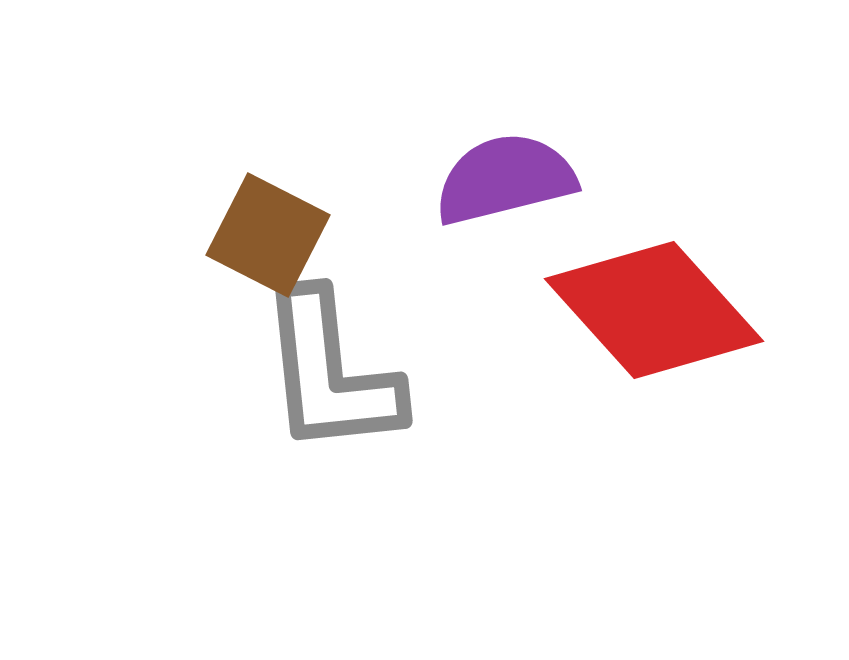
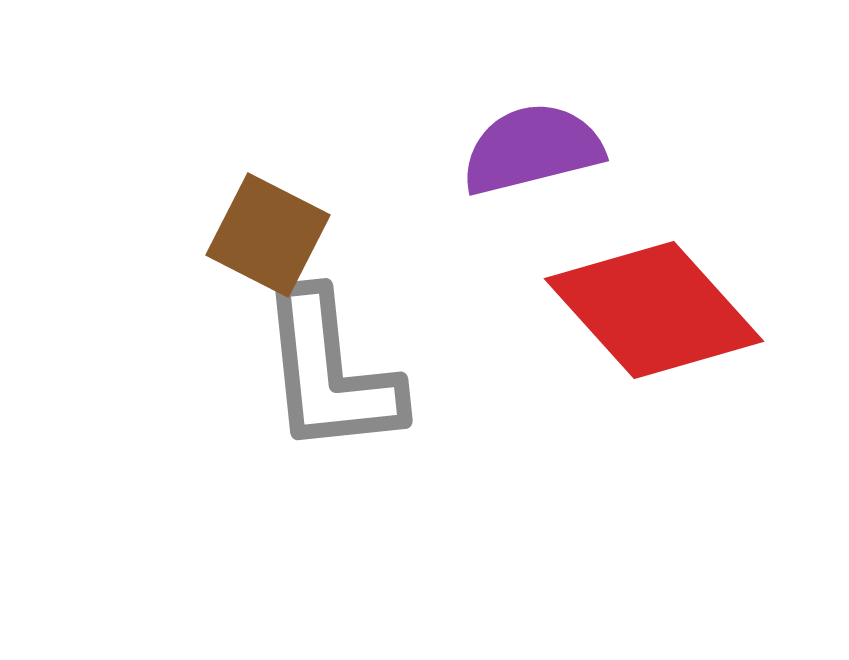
purple semicircle: moved 27 px right, 30 px up
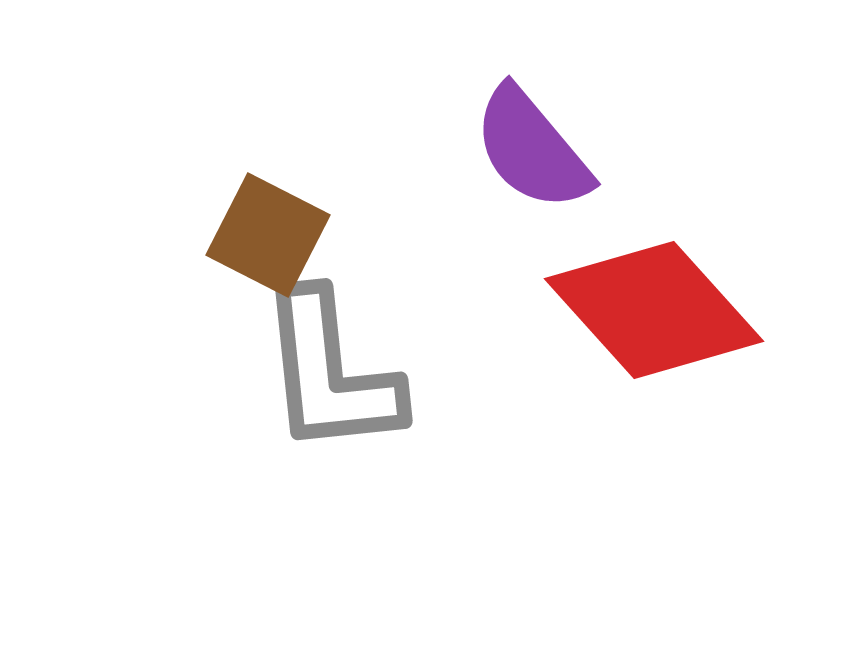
purple semicircle: rotated 116 degrees counterclockwise
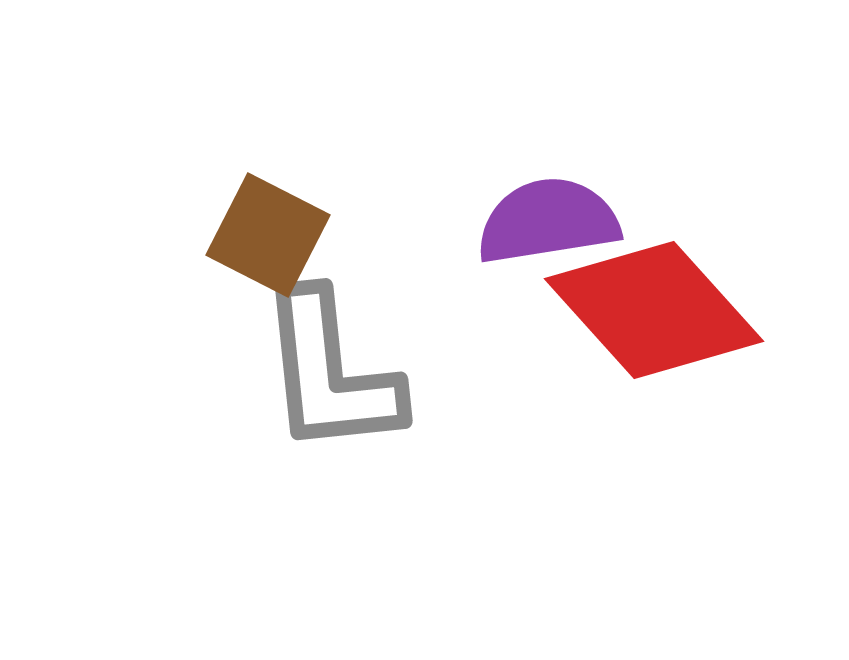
purple semicircle: moved 16 px right, 72 px down; rotated 121 degrees clockwise
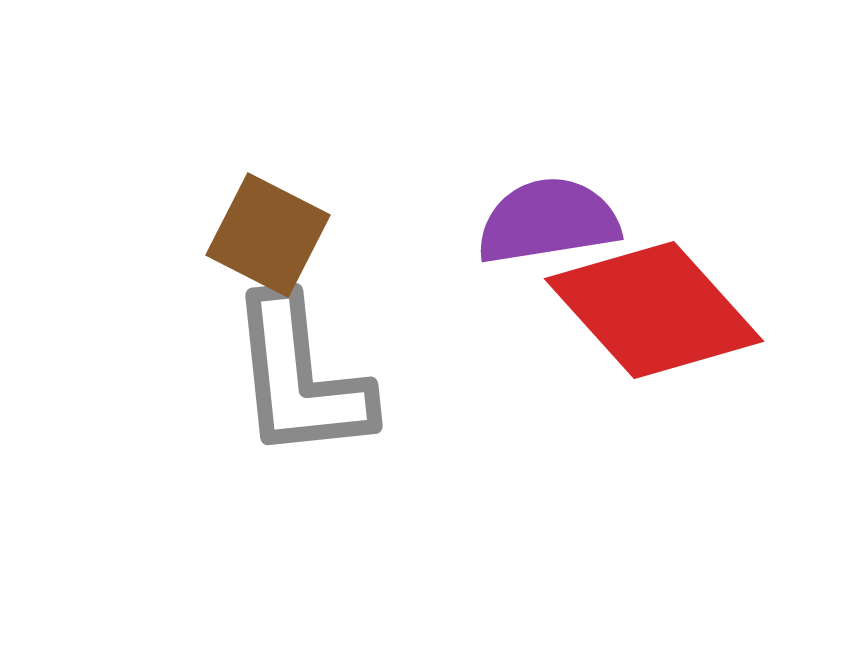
gray L-shape: moved 30 px left, 5 px down
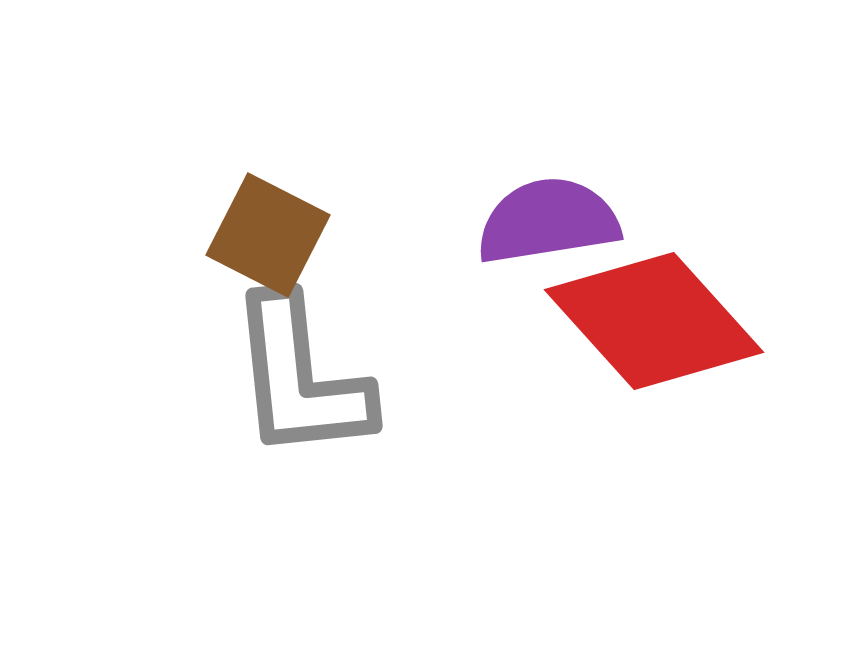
red diamond: moved 11 px down
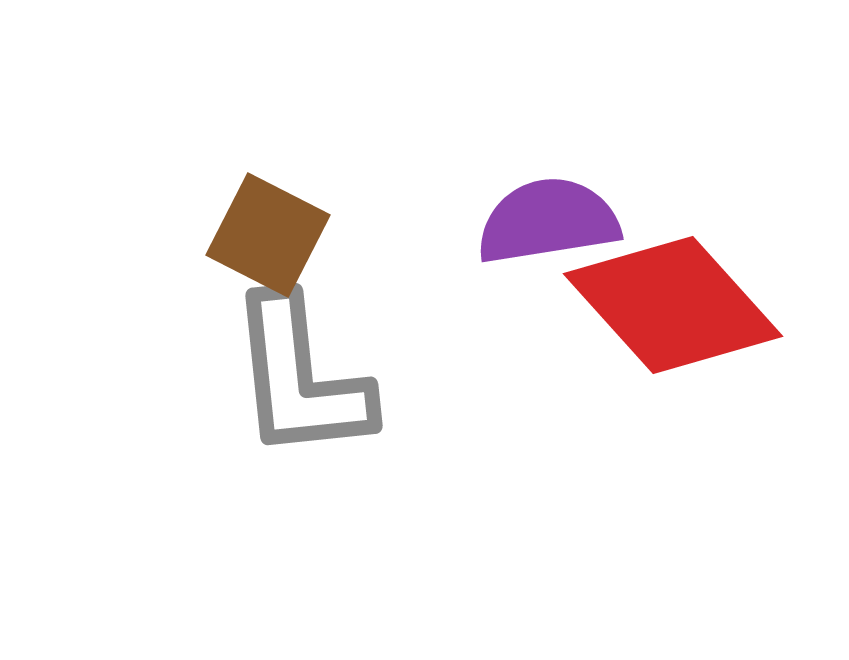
red diamond: moved 19 px right, 16 px up
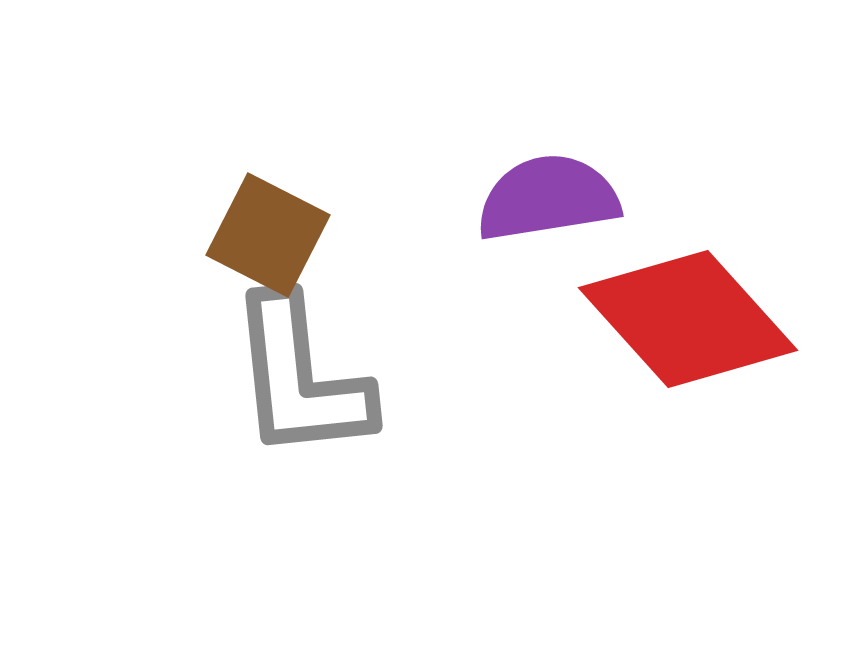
purple semicircle: moved 23 px up
red diamond: moved 15 px right, 14 px down
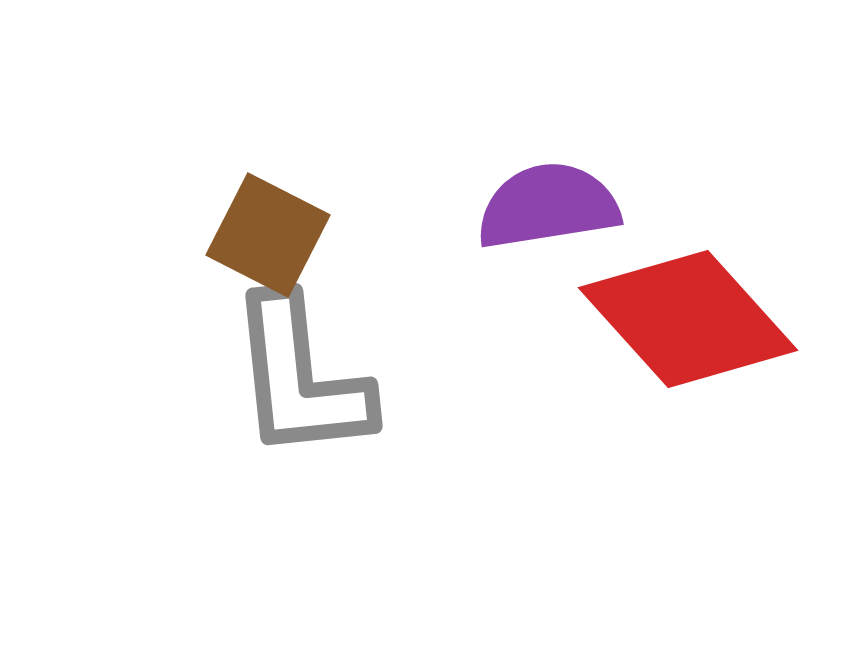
purple semicircle: moved 8 px down
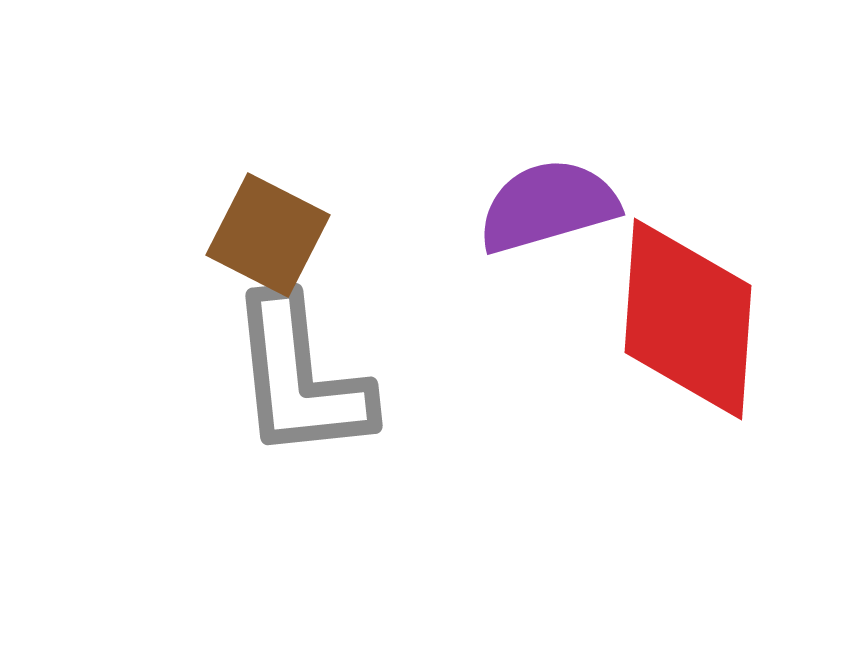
purple semicircle: rotated 7 degrees counterclockwise
red diamond: rotated 46 degrees clockwise
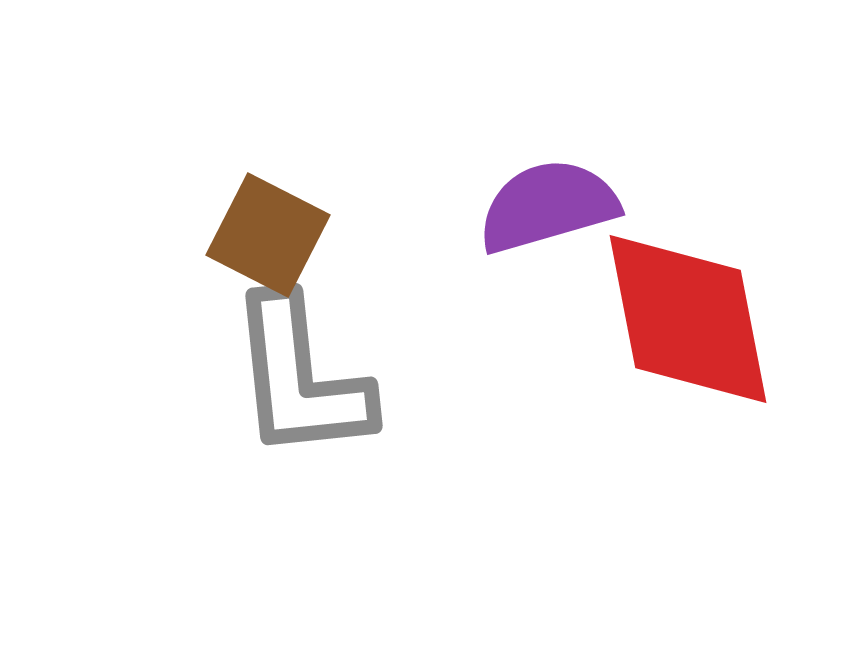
red diamond: rotated 15 degrees counterclockwise
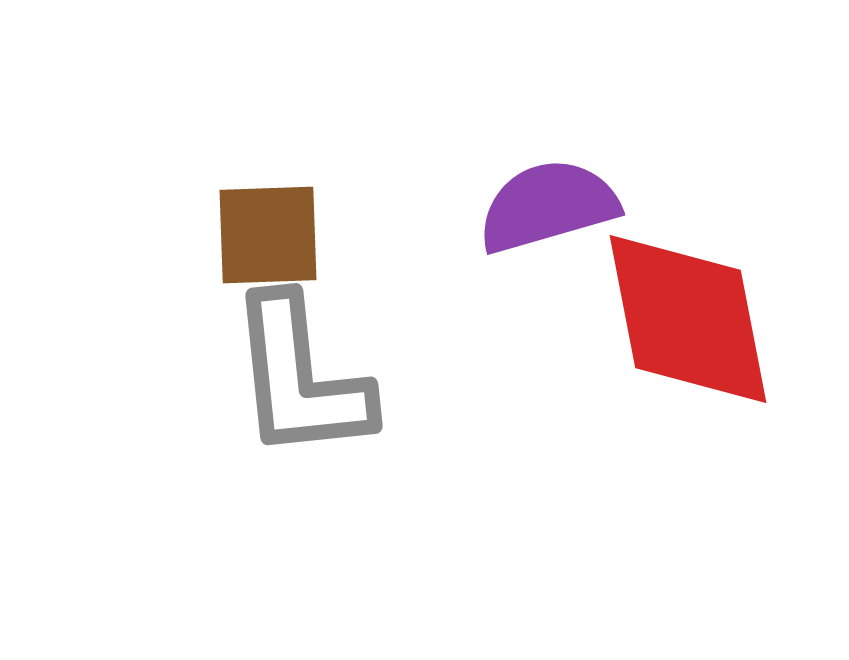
brown square: rotated 29 degrees counterclockwise
